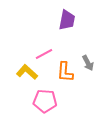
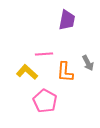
pink line: rotated 24 degrees clockwise
pink pentagon: rotated 25 degrees clockwise
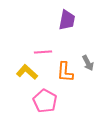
pink line: moved 1 px left, 2 px up
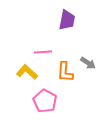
gray arrow: rotated 28 degrees counterclockwise
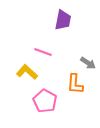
purple trapezoid: moved 4 px left
pink line: rotated 24 degrees clockwise
orange L-shape: moved 10 px right, 12 px down
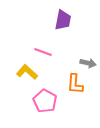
gray arrow: rotated 21 degrees counterclockwise
